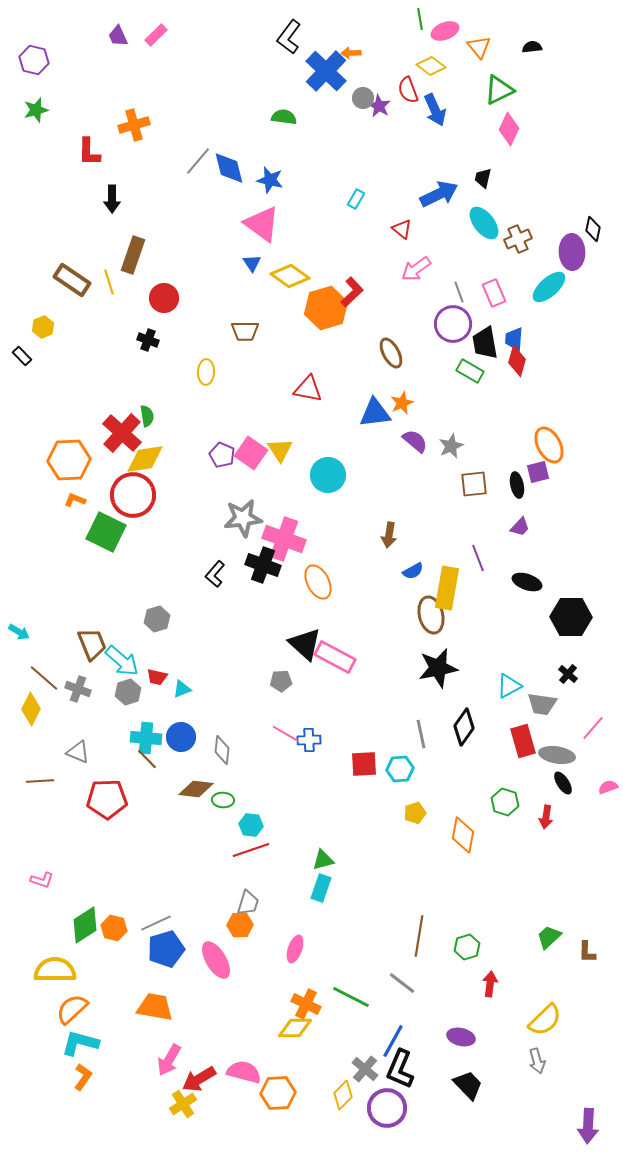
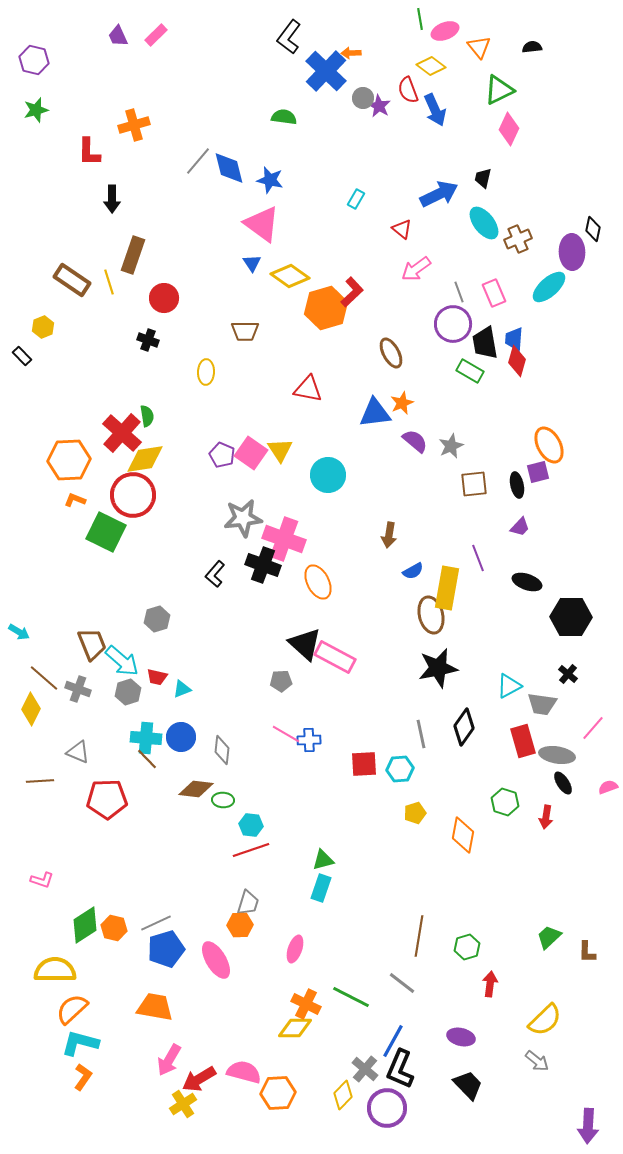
gray arrow at (537, 1061): rotated 35 degrees counterclockwise
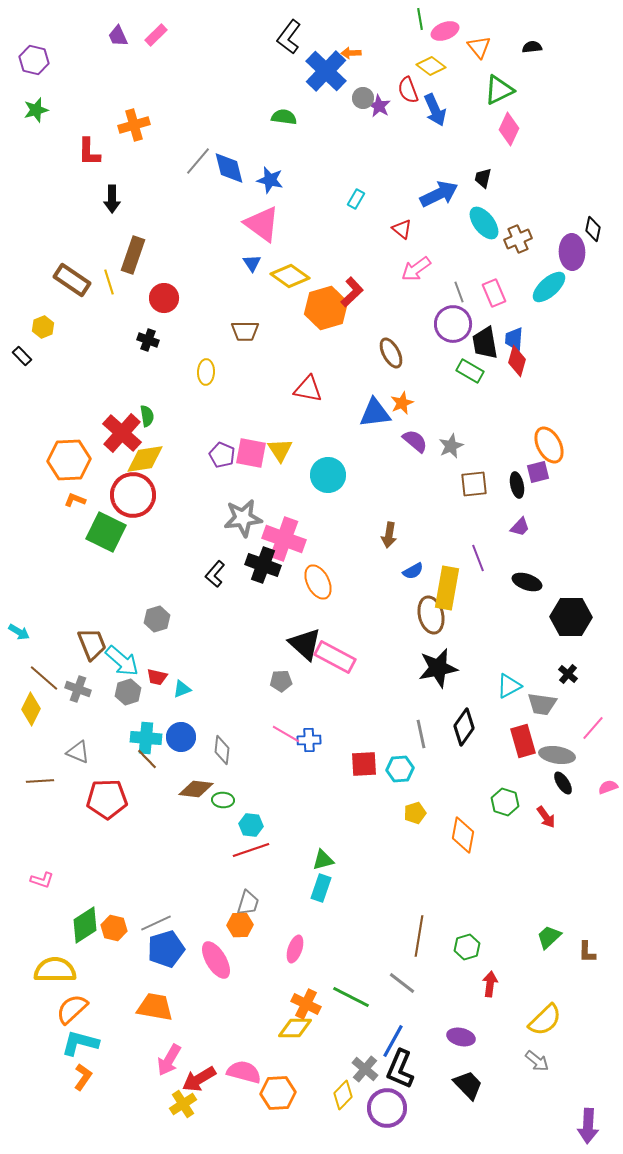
pink square at (251, 453): rotated 24 degrees counterclockwise
red arrow at (546, 817): rotated 45 degrees counterclockwise
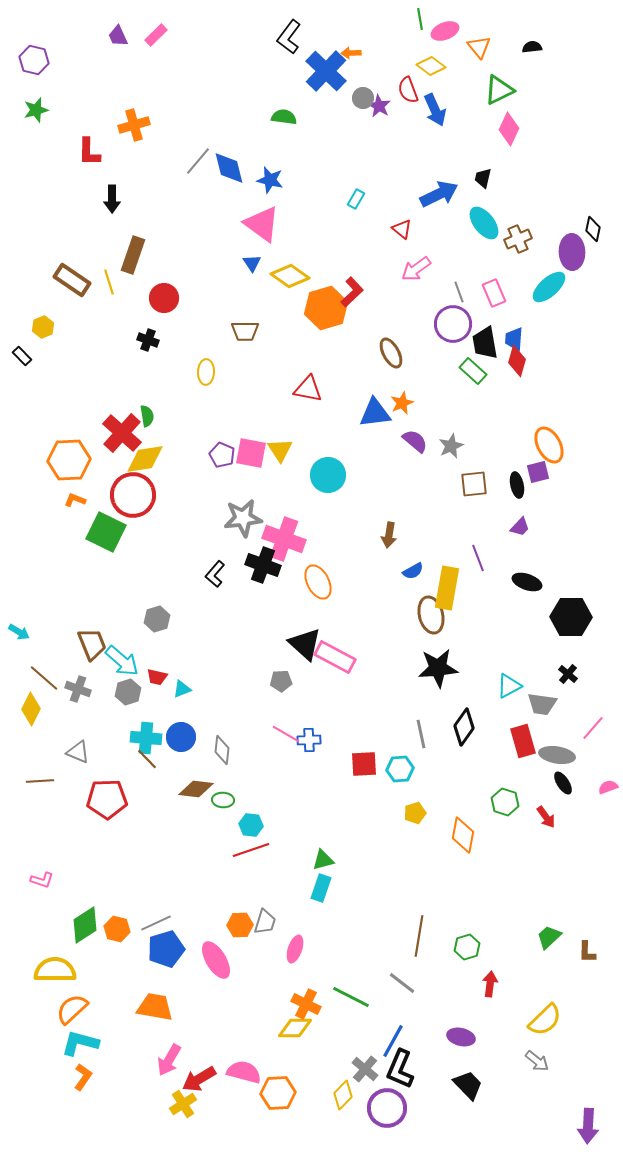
green rectangle at (470, 371): moved 3 px right; rotated 12 degrees clockwise
black star at (438, 668): rotated 6 degrees clockwise
gray trapezoid at (248, 903): moved 17 px right, 19 px down
orange hexagon at (114, 928): moved 3 px right, 1 px down
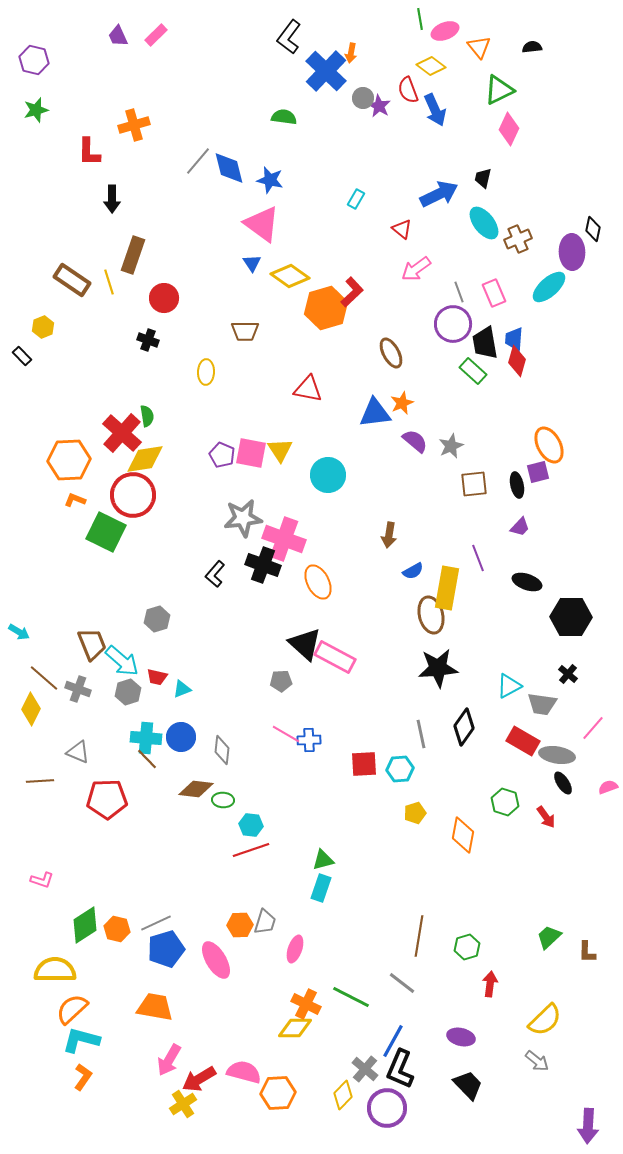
orange arrow at (351, 53): rotated 78 degrees counterclockwise
red rectangle at (523, 741): rotated 44 degrees counterclockwise
cyan L-shape at (80, 1043): moved 1 px right, 3 px up
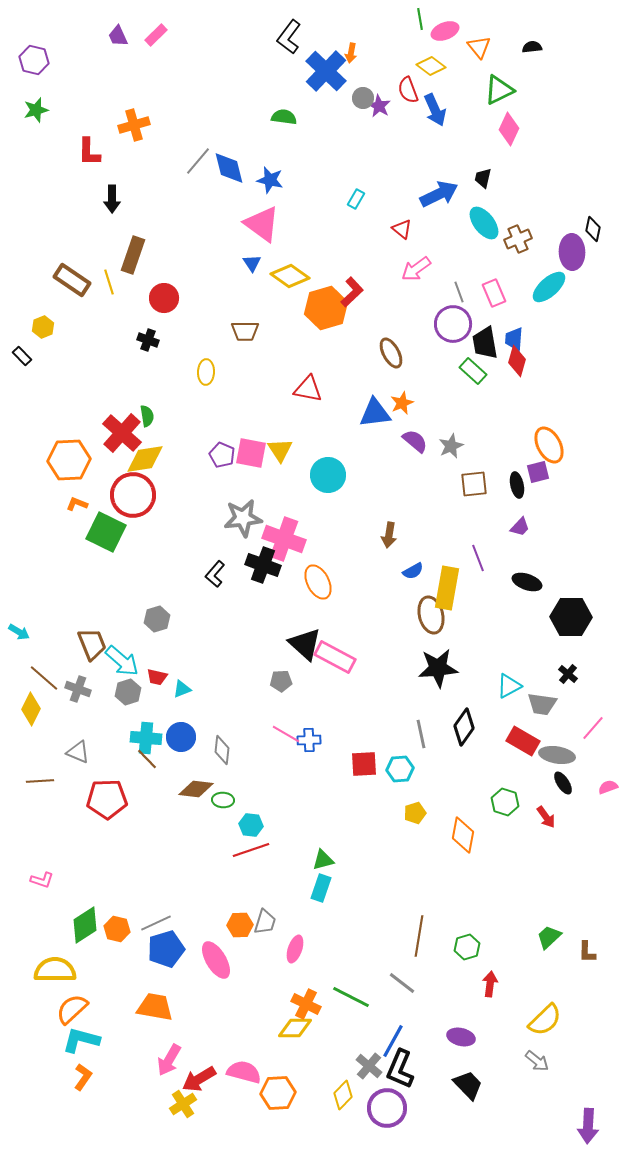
orange L-shape at (75, 500): moved 2 px right, 4 px down
gray cross at (365, 1069): moved 4 px right, 3 px up
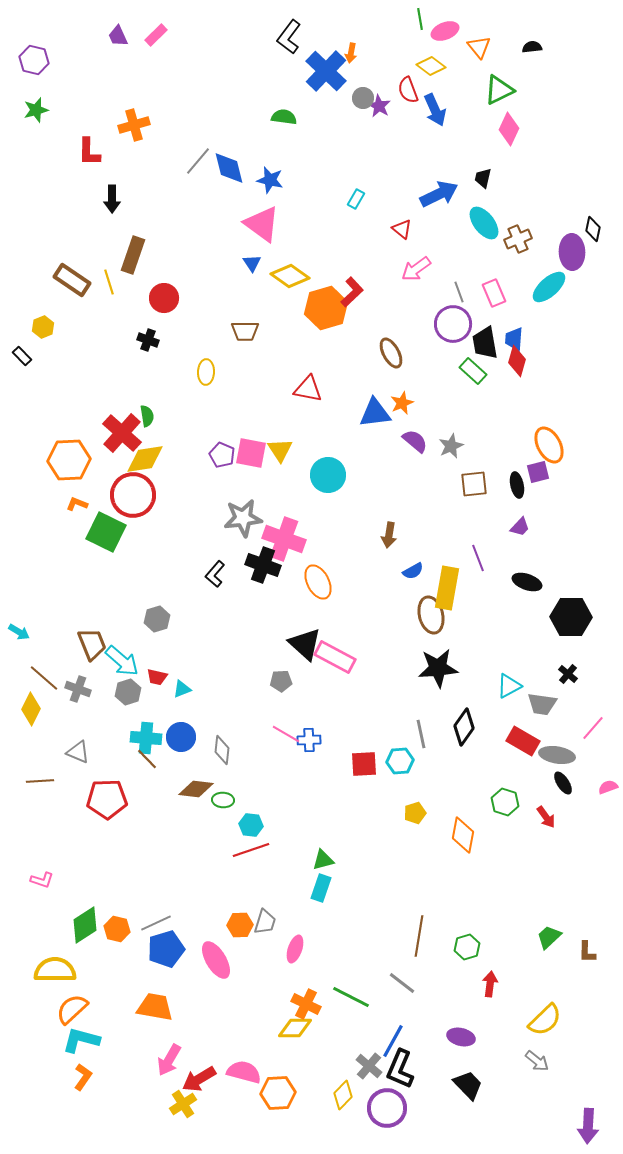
cyan hexagon at (400, 769): moved 8 px up
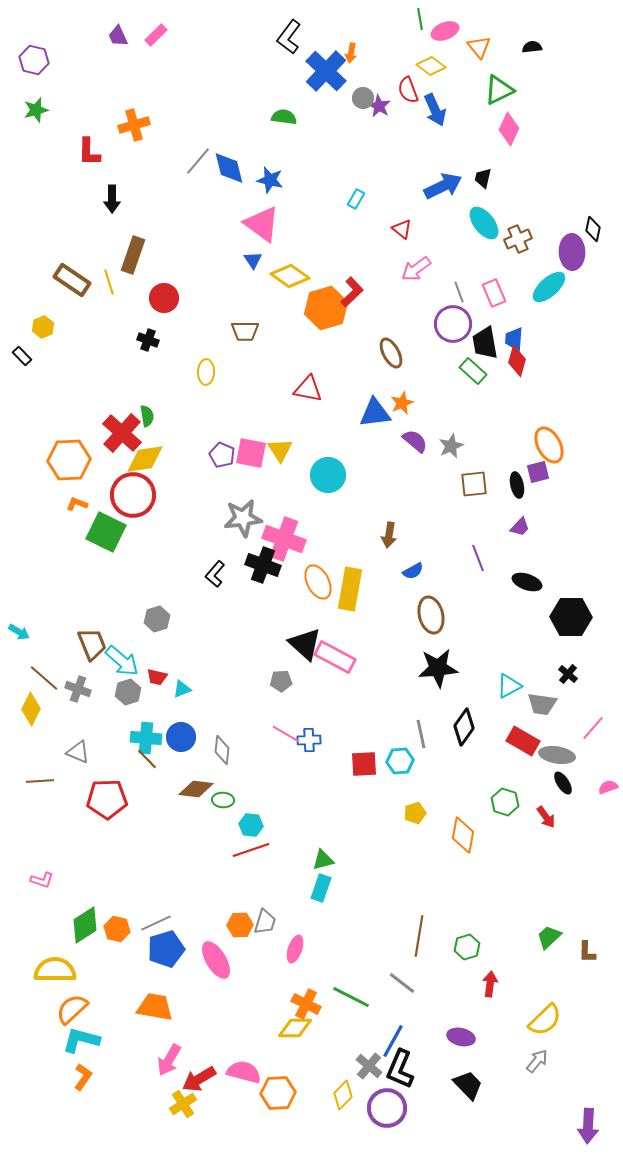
blue arrow at (439, 194): moved 4 px right, 8 px up
blue triangle at (252, 263): moved 1 px right, 3 px up
yellow rectangle at (447, 588): moved 97 px left, 1 px down
gray arrow at (537, 1061): rotated 90 degrees counterclockwise
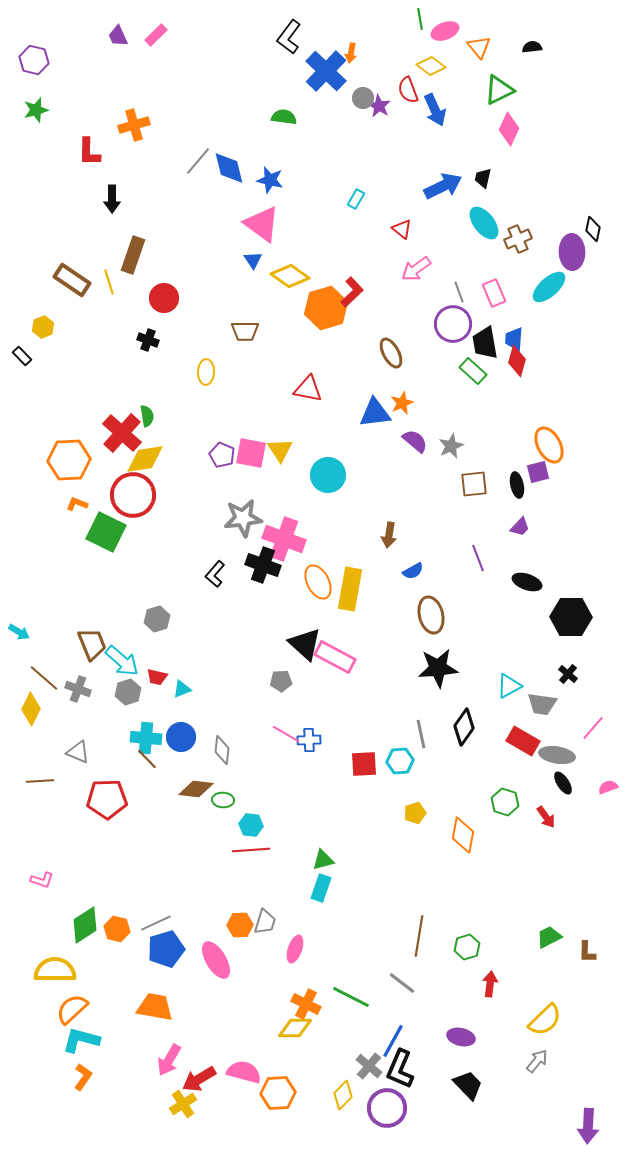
red line at (251, 850): rotated 15 degrees clockwise
green trapezoid at (549, 937): rotated 16 degrees clockwise
